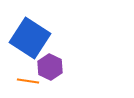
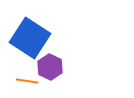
orange line: moved 1 px left
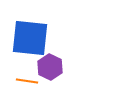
blue square: rotated 27 degrees counterclockwise
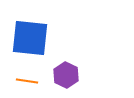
purple hexagon: moved 16 px right, 8 px down
